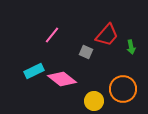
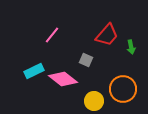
gray square: moved 8 px down
pink diamond: moved 1 px right
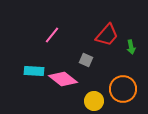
cyan rectangle: rotated 30 degrees clockwise
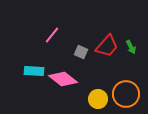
red trapezoid: moved 11 px down
green arrow: rotated 16 degrees counterclockwise
gray square: moved 5 px left, 8 px up
orange circle: moved 3 px right, 5 px down
yellow circle: moved 4 px right, 2 px up
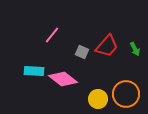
green arrow: moved 4 px right, 2 px down
gray square: moved 1 px right
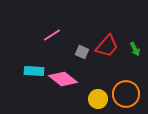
pink line: rotated 18 degrees clockwise
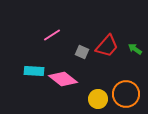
green arrow: rotated 152 degrees clockwise
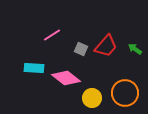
red trapezoid: moved 1 px left
gray square: moved 1 px left, 3 px up
cyan rectangle: moved 3 px up
pink diamond: moved 3 px right, 1 px up
orange circle: moved 1 px left, 1 px up
yellow circle: moved 6 px left, 1 px up
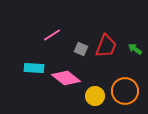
red trapezoid: rotated 20 degrees counterclockwise
orange circle: moved 2 px up
yellow circle: moved 3 px right, 2 px up
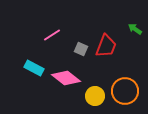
green arrow: moved 20 px up
cyan rectangle: rotated 24 degrees clockwise
